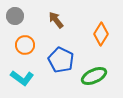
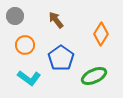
blue pentagon: moved 2 px up; rotated 10 degrees clockwise
cyan L-shape: moved 7 px right
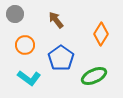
gray circle: moved 2 px up
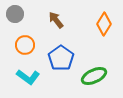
orange diamond: moved 3 px right, 10 px up
cyan L-shape: moved 1 px left, 1 px up
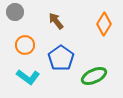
gray circle: moved 2 px up
brown arrow: moved 1 px down
